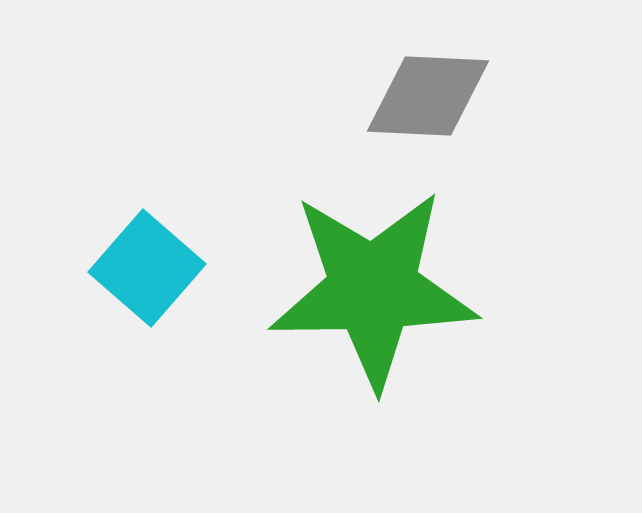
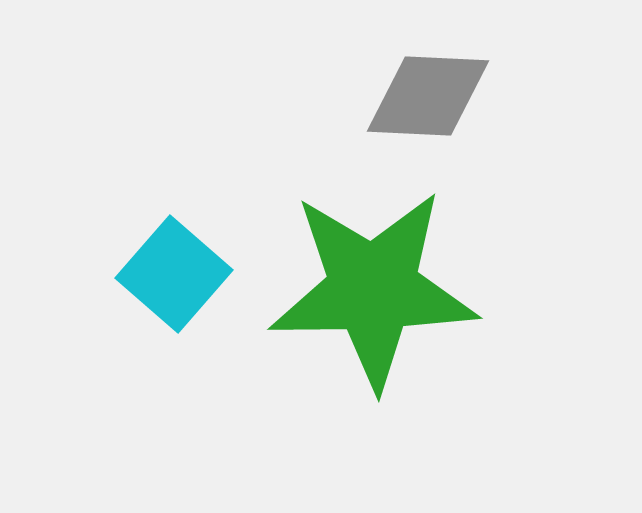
cyan square: moved 27 px right, 6 px down
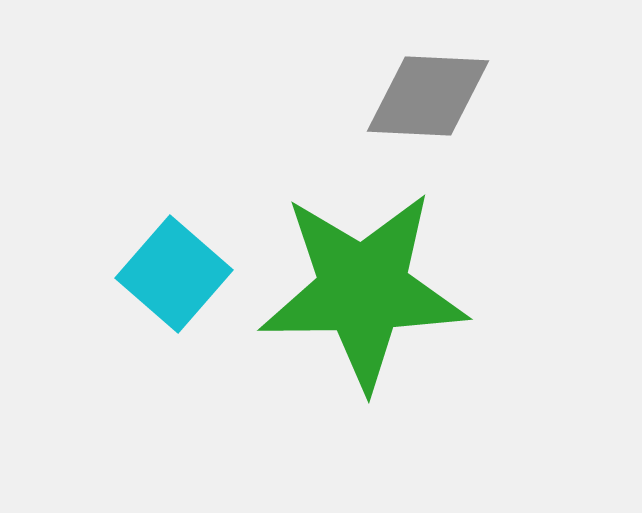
green star: moved 10 px left, 1 px down
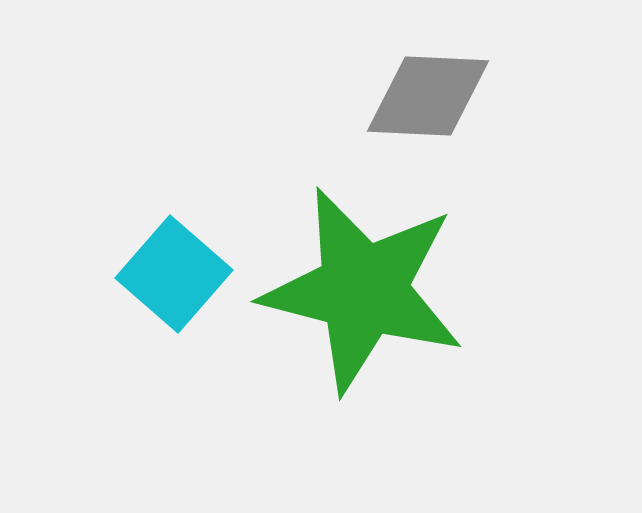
green star: rotated 15 degrees clockwise
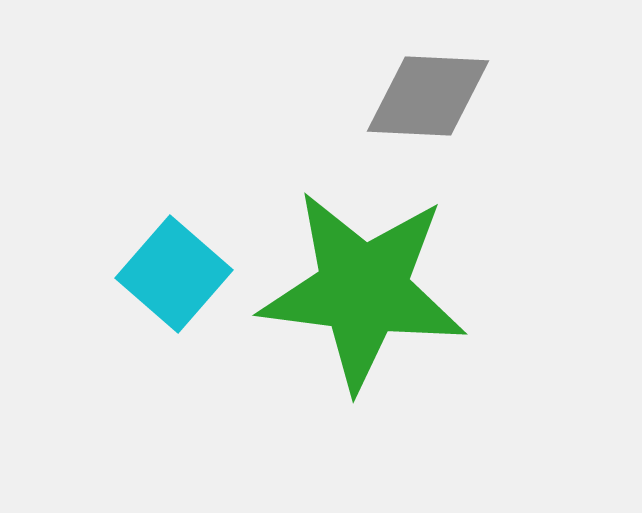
green star: rotated 7 degrees counterclockwise
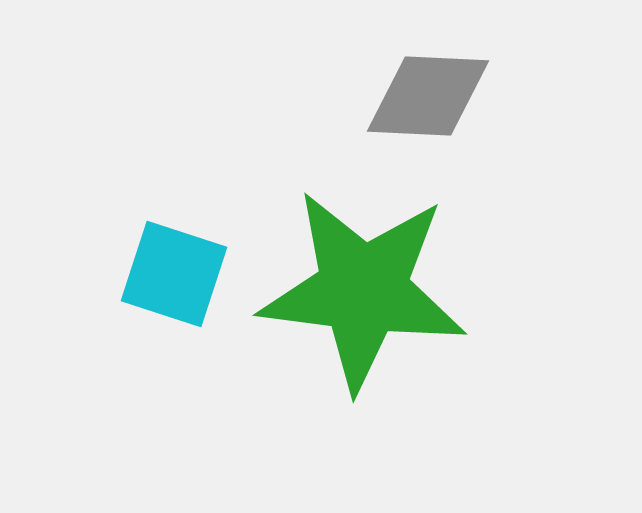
cyan square: rotated 23 degrees counterclockwise
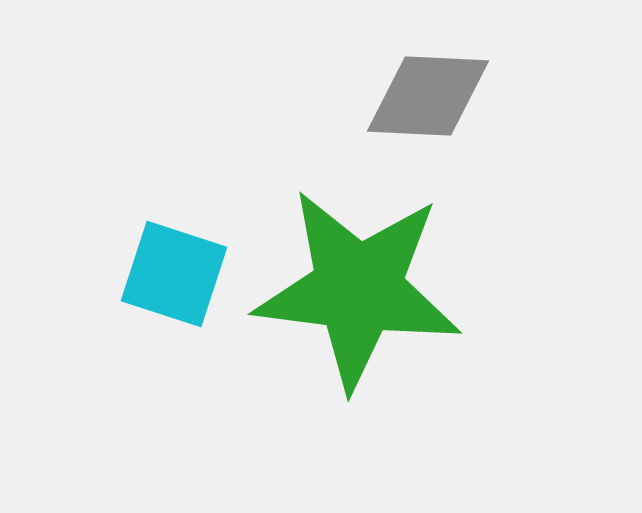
green star: moved 5 px left, 1 px up
